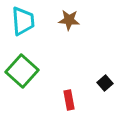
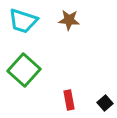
cyan trapezoid: rotated 112 degrees clockwise
green square: moved 2 px right, 1 px up
black square: moved 20 px down
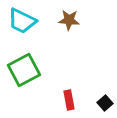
cyan trapezoid: moved 1 px left; rotated 8 degrees clockwise
green square: rotated 20 degrees clockwise
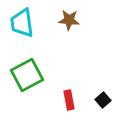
cyan trapezoid: moved 2 px down; rotated 56 degrees clockwise
green square: moved 3 px right, 5 px down
black square: moved 2 px left, 3 px up
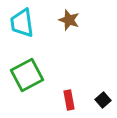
brown star: rotated 15 degrees clockwise
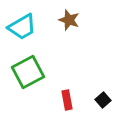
cyan trapezoid: moved 4 px down; rotated 112 degrees counterclockwise
green square: moved 1 px right, 3 px up
red rectangle: moved 2 px left
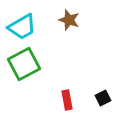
green square: moved 4 px left, 8 px up
black square: moved 2 px up; rotated 14 degrees clockwise
